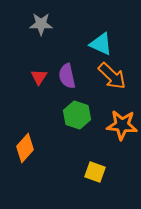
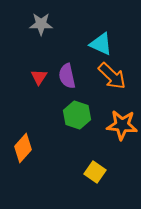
orange diamond: moved 2 px left
yellow square: rotated 15 degrees clockwise
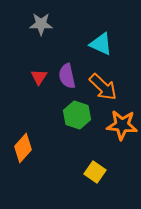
orange arrow: moved 9 px left, 11 px down
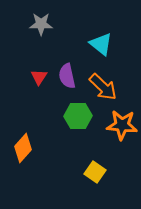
cyan triangle: rotated 15 degrees clockwise
green hexagon: moved 1 px right, 1 px down; rotated 20 degrees counterclockwise
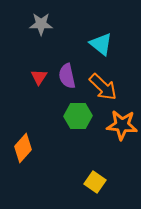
yellow square: moved 10 px down
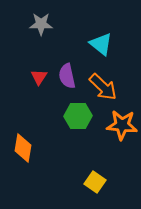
orange diamond: rotated 32 degrees counterclockwise
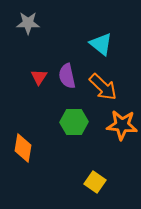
gray star: moved 13 px left, 1 px up
green hexagon: moved 4 px left, 6 px down
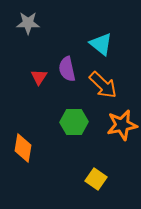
purple semicircle: moved 7 px up
orange arrow: moved 2 px up
orange star: rotated 16 degrees counterclockwise
yellow square: moved 1 px right, 3 px up
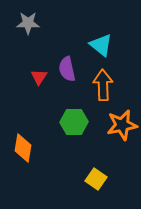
cyan triangle: moved 1 px down
orange arrow: rotated 136 degrees counterclockwise
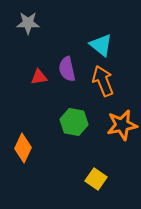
red triangle: rotated 48 degrees clockwise
orange arrow: moved 4 px up; rotated 20 degrees counterclockwise
green hexagon: rotated 12 degrees clockwise
orange diamond: rotated 16 degrees clockwise
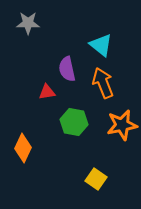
red triangle: moved 8 px right, 15 px down
orange arrow: moved 2 px down
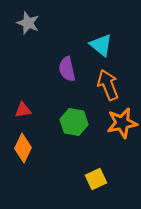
gray star: rotated 20 degrees clockwise
orange arrow: moved 5 px right, 2 px down
red triangle: moved 24 px left, 18 px down
orange star: moved 2 px up
yellow square: rotated 30 degrees clockwise
